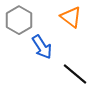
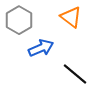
blue arrow: moved 1 px left, 1 px down; rotated 80 degrees counterclockwise
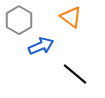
blue arrow: moved 2 px up
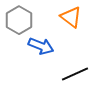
blue arrow: rotated 45 degrees clockwise
black line: rotated 64 degrees counterclockwise
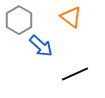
blue arrow: rotated 20 degrees clockwise
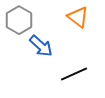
orange triangle: moved 7 px right
black line: moved 1 px left
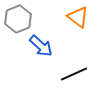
gray hexagon: moved 1 px left, 1 px up; rotated 8 degrees clockwise
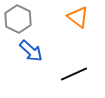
gray hexagon: rotated 12 degrees counterclockwise
blue arrow: moved 10 px left, 5 px down
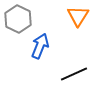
orange triangle: moved 1 px up; rotated 25 degrees clockwise
blue arrow: moved 9 px right, 5 px up; rotated 110 degrees counterclockwise
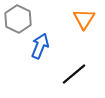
orange triangle: moved 6 px right, 3 px down
black line: rotated 16 degrees counterclockwise
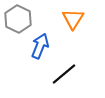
orange triangle: moved 11 px left
black line: moved 10 px left
